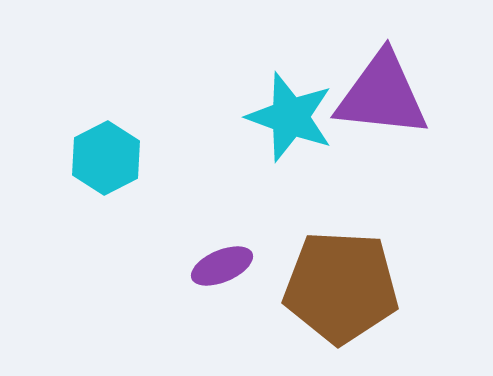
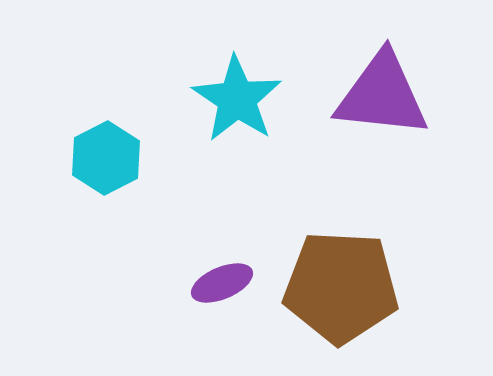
cyan star: moved 53 px left, 18 px up; rotated 14 degrees clockwise
purple ellipse: moved 17 px down
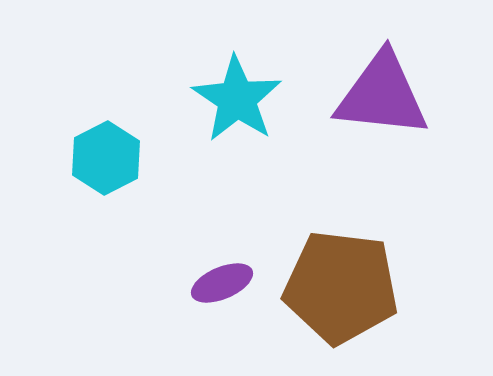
brown pentagon: rotated 4 degrees clockwise
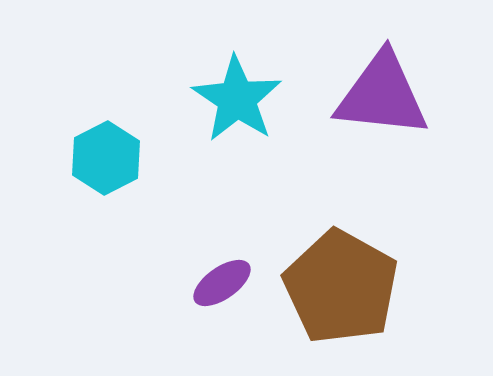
purple ellipse: rotated 12 degrees counterclockwise
brown pentagon: rotated 22 degrees clockwise
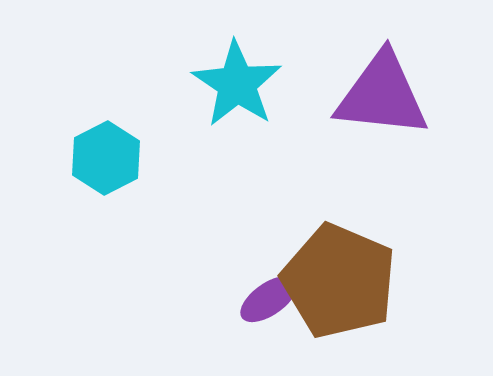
cyan star: moved 15 px up
purple ellipse: moved 47 px right, 16 px down
brown pentagon: moved 2 px left, 6 px up; rotated 6 degrees counterclockwise
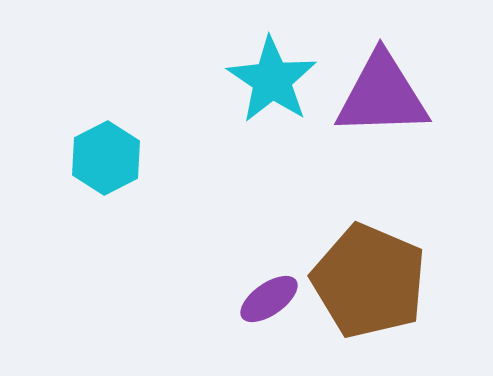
cyan star: moved 35 px right, 4 px up
purple triangle: rotated 8 degrees counterclockwise
brown pentagon: moved 30 px right
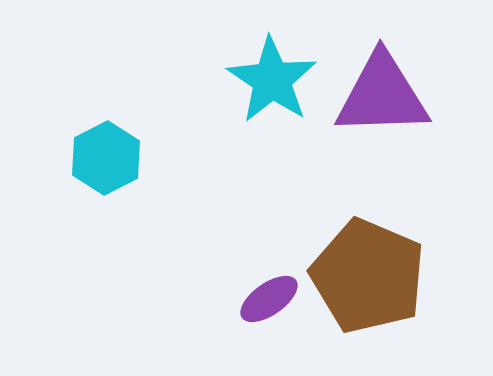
brown pentagon: moved 1 px left, 5 px up
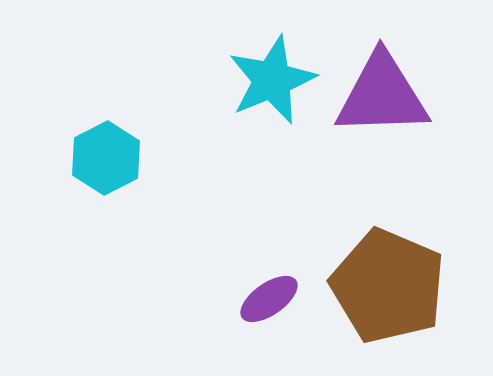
cyan star: rotated 16 degrees clockwise
brown pentagon: moved 20 px right, 10 px down
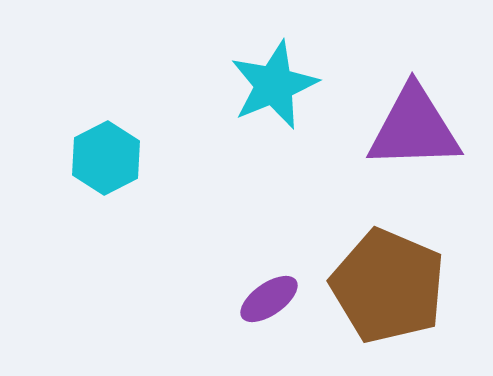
cyan star: moved 2 px right, 5 px down
purple triangle: moved 32 px right, 33 px down
